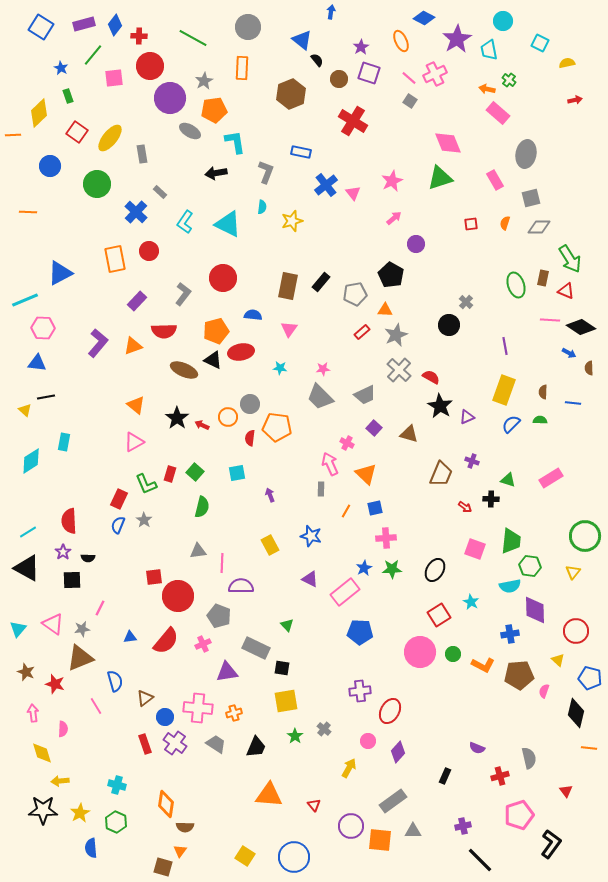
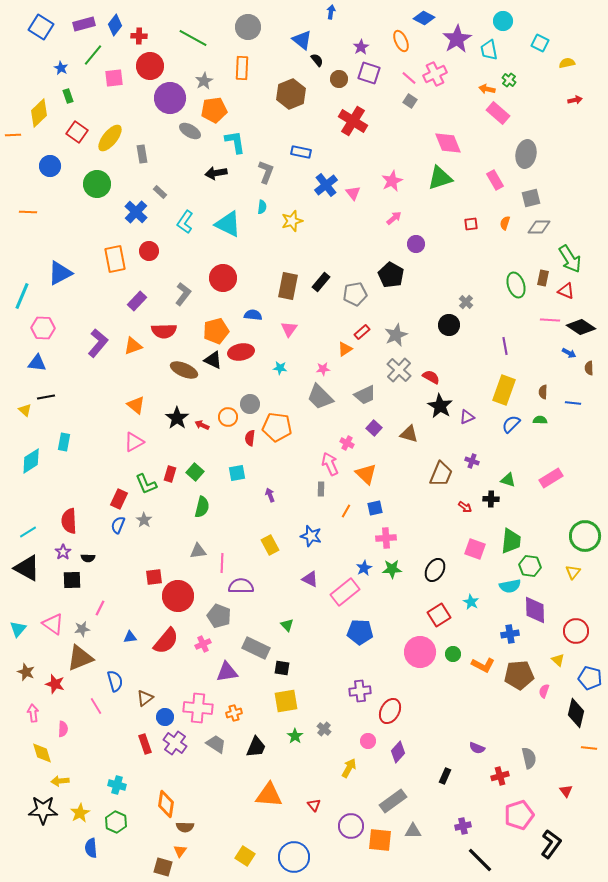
cyan line at (25, 300): moved 3 px left, 4 px up; rotated 44 degrees counterclockwise
orange triangle at (385, 310): moved 40 px left, 39 px down; rotated 35 degrees counterclockwise
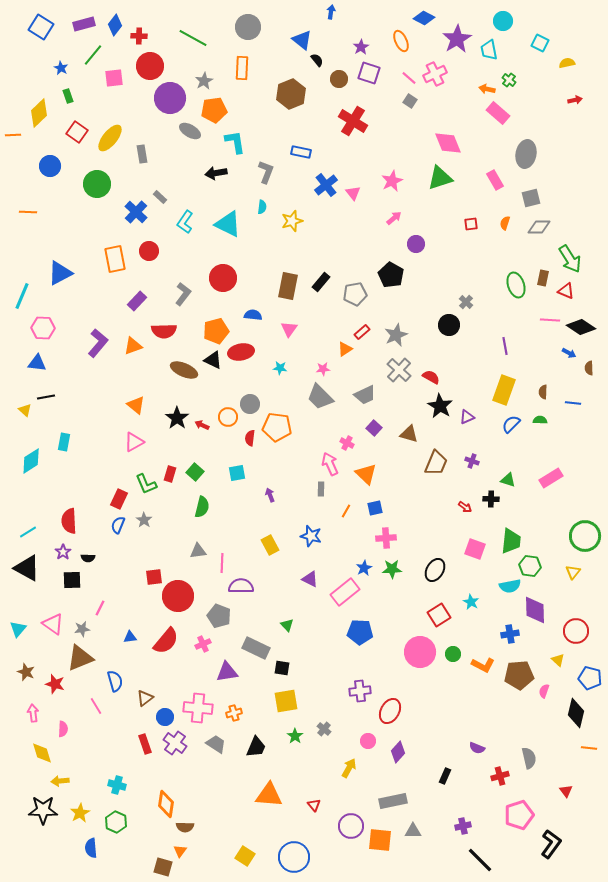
gray rectangle at (160, 192): moved 5 px down
brown trapezoid at (441, 474): moved 5 px left, 11 px up
gray rectangle at (393, 801): rotated 24 degrees clockwise
